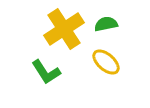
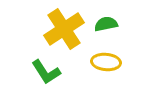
yellow ellipse: rotated 36 degrees counterclockwise
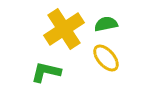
yellow ellipse: moved 4 px up; rotated 44 degrees clockwise
green L-shape: rotated 136 degrees clockwise
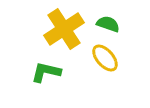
green semicircle: moved 2 px right; rotated 30 degrees clockwise
yellow ellipse: moved 1 px left
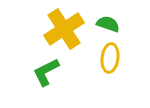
yellow ellipse: moved 5 px right; rotated 48 degrees clockwise
green L-shape: rotated 40 degrees counterclockwise
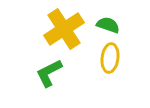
green semicircle: moved 1 px down
green L-shape: moved 3 px right, 1 px down
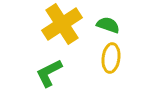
yellow cross: moved 2 px left, 5 px up
yellow ellipse: moved 1 px right
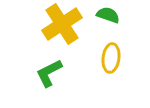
green semicircle: moved 10 px up
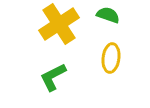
yellow cross: moved 3 px left
green L-shape: moved 4 px right, 4 px down
